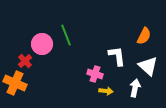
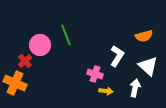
orange semicircle: rotated 48 degrees clockwise
pink circle: moved 2 px left, 1 px down
white L-shape: rotated 40 degrees clockwise
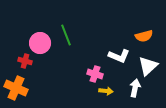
pink circle: moved 2 px up
white L-shape: moved 2 px right; rotated 80 degrees clockwise
red cross: rotated 32 degrees counterclockwise
white triangle: rotated 35 degrees clockwise
orange cross: moved 1 px right, 5 px down
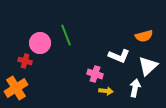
orange cross: rotated 35 degrees clockwise
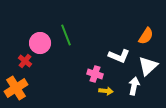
orange semicircle: moved 2 px right; rotated 42 degrees counterclockwise
red cross: rotated 24 degrees clockwise
white arrow: moved 1 px left, 2 px up
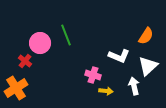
pink cross: moved 2 px left, 1 px down
white arrow: rotated 24 degrees counterclockwise
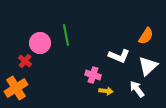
green line: rotated 10 degrees clockwise
white arrow: moved 3 px right, 3 px down; rotated 24 degrees counterclockwise
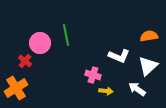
orange semicircle: moved 3 px right; rotated 132 degrees counterclockwise
white arrow: rotated 18 degrees counterclockwise
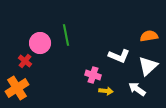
orange cross: moved 1 px right
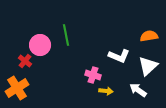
pink circle: moved 2 px down
white arrow: moved 1 px right, 1 px down
